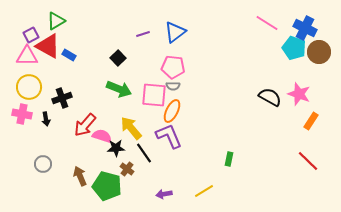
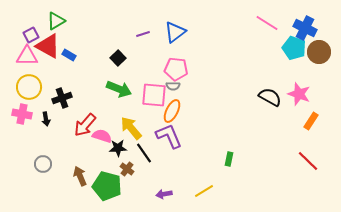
pink pentagon: moved 3 px right, 2 px down
black star: moved 2 px right
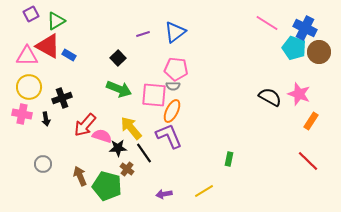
purple square: moved 21 px up
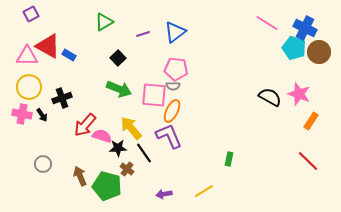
green triangle: moved 48 px right, 1 px down
black arrow: moved 4 px left, 4 px up; rotated 24 degrees counterclockwise
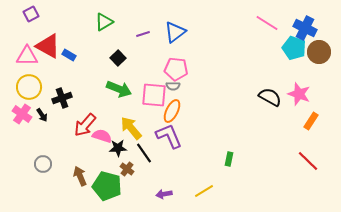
pink cross: rotated 24 degrees clockwise
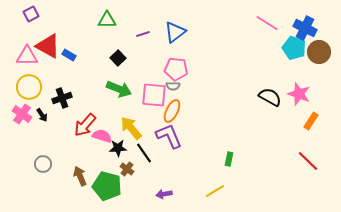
green triangle: moved 3 px right, 2 px up; rotated 30 degrees clockwise
yellow line: moved 11 px right
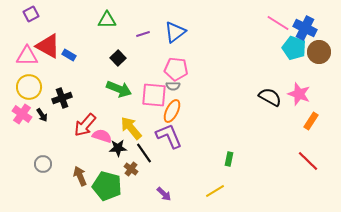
pink line: moved 11 px right
brown cross: moved 4 px right
purple arrow: rotated 126 degrees counterclockwise
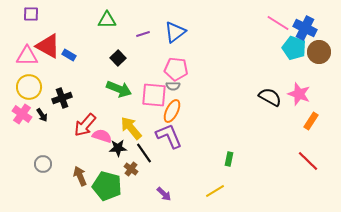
purple square: rotated 28 degrees clockwise
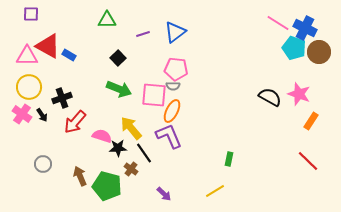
red arrow: moved 10 px left, 3 px up
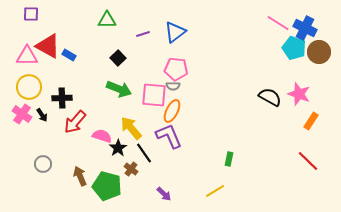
black cross: rotated 18 degrees clockwise
black star: rotated 30 degrees counterclockwise
